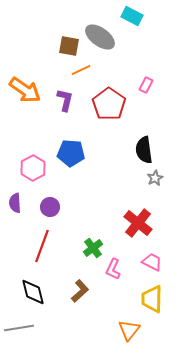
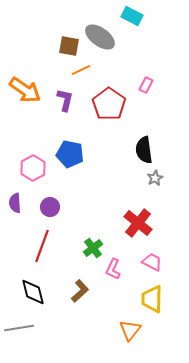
blue pentagon: moved 1 px left, 1 px down; rotated 8 degrees clockwise
orange triangle: moved 1 px right
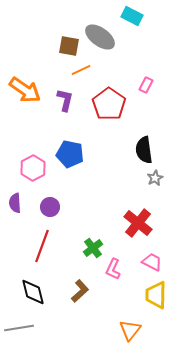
yellow trapezoid: moved 4 px right, 4 px up
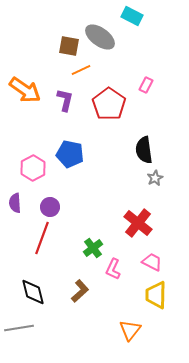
red line: moved 8 px up
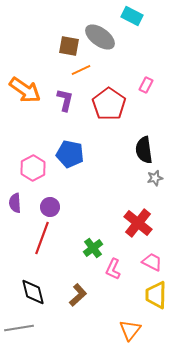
gray star: rotated 14 degrees clockwise
brown L-shape: moved 2 px left, 4 px down
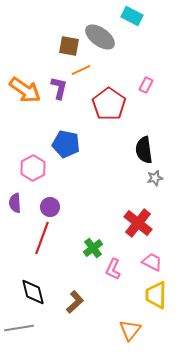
purple L-shape: moved 6 px left, 12 px up
blue pentagon: moved 4 px left, 10 px up
brown L-shape: moved 3 px left, 7 px down
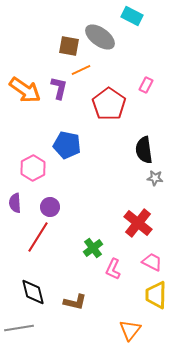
blue pentagon: moved 1 px right, 1 px down
gray star: rotated 21 degrees clockwise
red line: moved 4 px left, 1 px up; rotated 12 degrees clockwise
brown L-shape: rotated 55 degrees clockwise
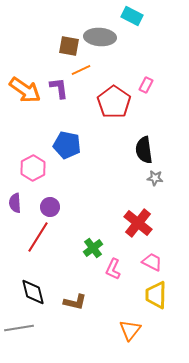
gray ellipse: rotated 32 degrees counterclockwise
purple L-shape: rotated 20 degrees counterclockwise
red pentagon: moved 5 px right, 2 px up
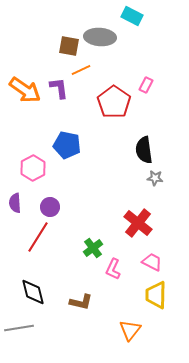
brown L-shape: moved 6 px right
